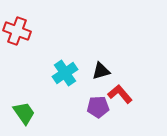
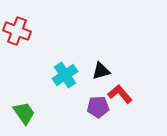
cyan cross: moved 2 px down
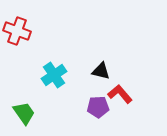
black triangle: rotated 30 degrees clockwise
cyan cross: moved 11 px left
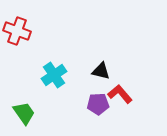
purple pentagon: moved 3 px up
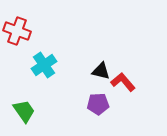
cyan cross: moved 10 px left, 10 px up
red L-shape: moved 3 px right, 12 px up
green trapezoid: moved 2 px up
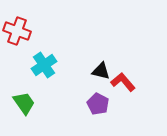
purple pentagon: rotated 30 degrees clockwise
green trapezoid: moved 8 px up
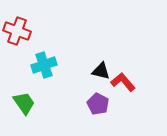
cyan cross: rotated 15 degrees clockwise
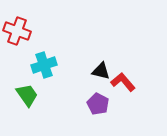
green trapezoid: moved 3 px right, 8 px up
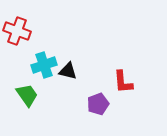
black triangle: moved 33 px left
red L-shape: rotated 145 degrees counterclockwise
purple pentagon: rotated 25 degrees clockwise
